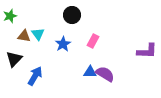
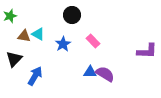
cyan triangle: rotated 24 degrees counterclockwise
pink rectangle: rotated 72 degrees counterclockwise
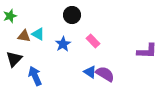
blue triangle: rotated 32 degrees clockwise
blue arrow: rotated 54 degrees counterclockwise
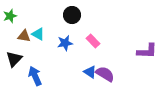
blue star: moved 2 px right, 1 px up; rotated 21 degrees clockwise
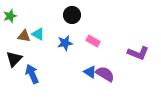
pink rectangle: rotated 16 degrees counterclockwise
purple L-shape: moved 9 px left, 2 px down; rotated 20 degrees clockwise
blue arrow: moved 3 px left, 2 px up
